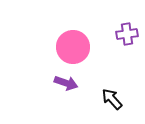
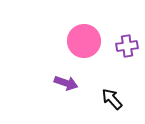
purple cross: moved 12 px down
pink circle: moved 11 px right, 6 px up
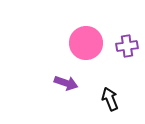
pink circle: moved 2 px right, 2 px down
black arrow: moved 2 px left; rotated 20 degrees clockwise
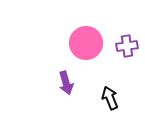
purple arrow: rotated 55 degrees clockwise
black arrow: moved 1 px up
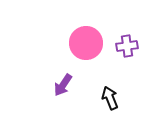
purple arrow: moved 3 px left, 2 px down; rotated 50 degrees clockwise
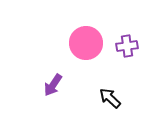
purple arrow: moved 10 px left
black arrow: rotated 25 degrees counterclockwise
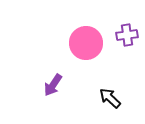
purple cross: moved 11 px up
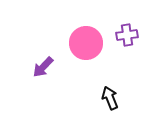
purple arrow: moved 10 px left, 18 px up; rotated 10 degrees clockwise
black arrow: rotated 25 degrees clockwise
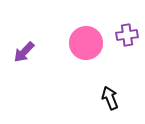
purple arrow: moved 19 px left, 15 px up
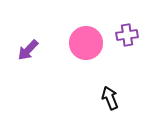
purple arrow: moved 4 px right, 2 px up
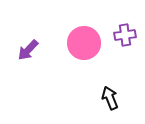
purple cross: moved 2 px left
pink circle: moved 2 px left
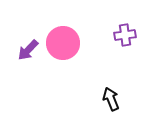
pink circle: moved 21 px left
black arrow: moved 1 px right, 1 px down
